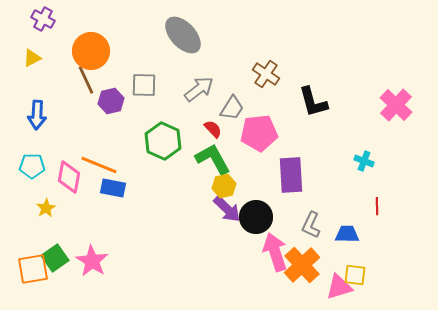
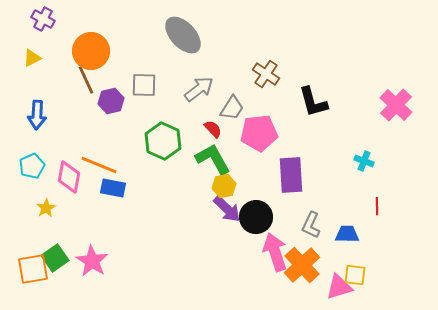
cyan pentagon: rotated 25 degrees counterclockwise
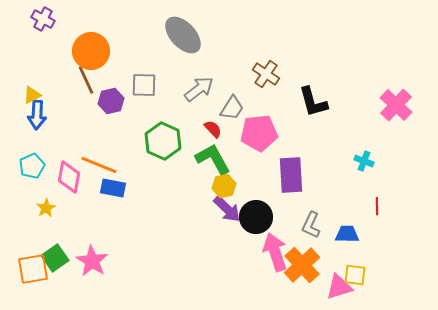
yellow triangle: moved 37 px down
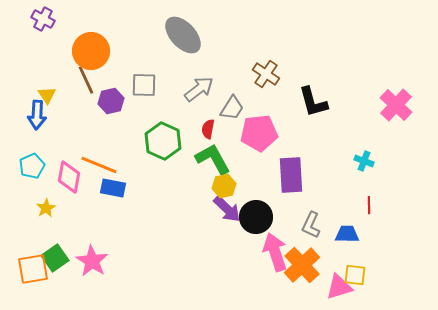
yellow triangle: moved 15 px right; rotated 36 degrees counterclockwise
red semicircle: moved 5 px left; rotated 126 degrees counterclockwise
red line: moved 8 px left, 1 px up
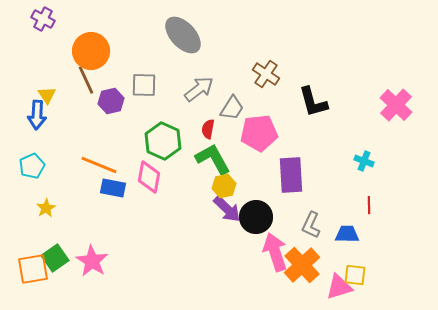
pink diamond: moved 80 px right
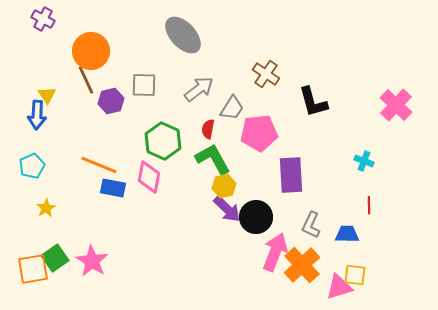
pink arrow: rotated 39 degrees clockwise
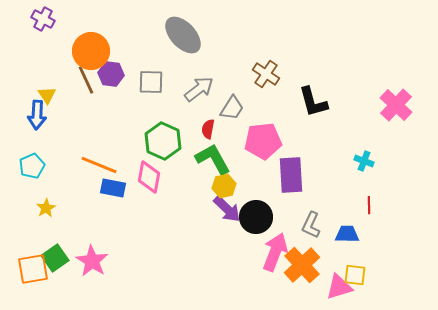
gray square: moved 7 px right, 3 px up
purple hexagon: moved 27 px up; rotated 20 degrees clockwise
pink pentagon: moved 4 px right, 8 px down
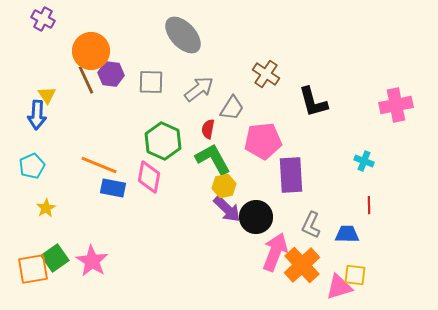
pink cross: rotated 36 degrees clockwise
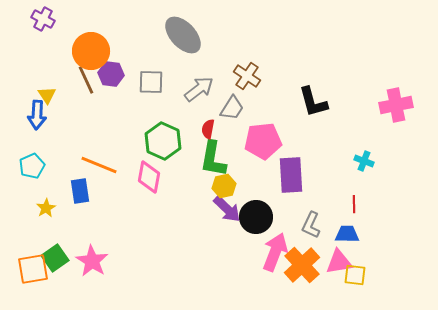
brown cross: moved 19 px left, 2 px down
green L-shape: rotated 141 degrees counterclockwise
blue rectangle: moved 33 px left, 3 px down; rotated 70 degrees clockwise
red line: moved 15 px left, 1 px up
pink triangle: moved 25 px up; rotated 8 degrees clockwise
